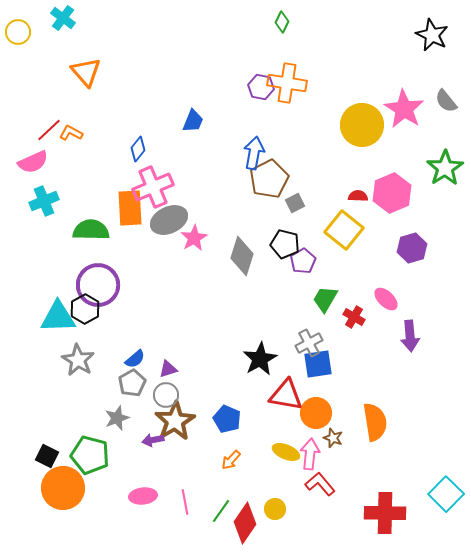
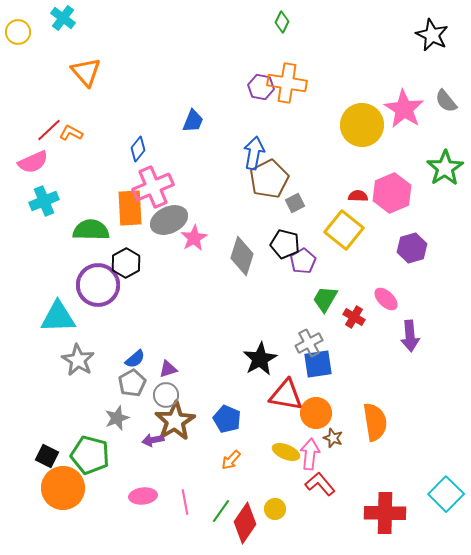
black hexagon at (85, 309): moved 41 px right, 46 px up
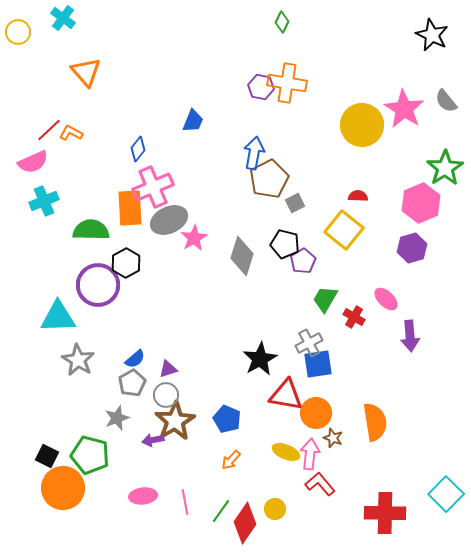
pink hexagon at (392, 193): moved 29 px right, 10 px down
